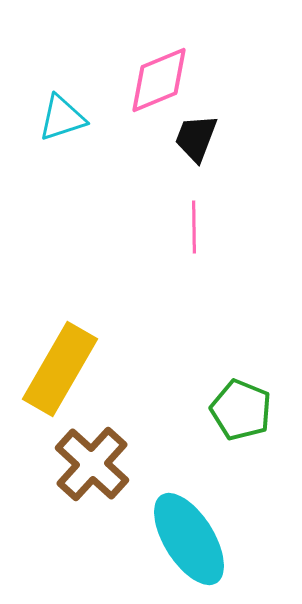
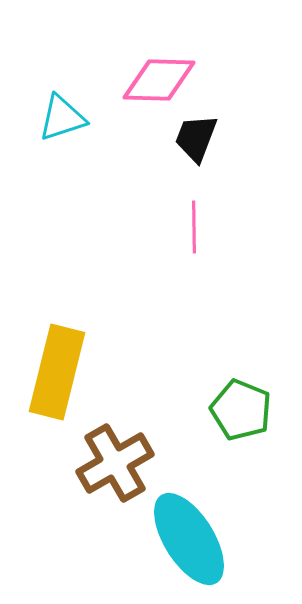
pink diamond: rotated 24 degrees clockwise
yellow rectangle: moved 3 px left, 3 px down; rotated 16 degrees counterclockwise
brown cross: moved 23 px right, 1 px up; rotated 18 degrees clockwise
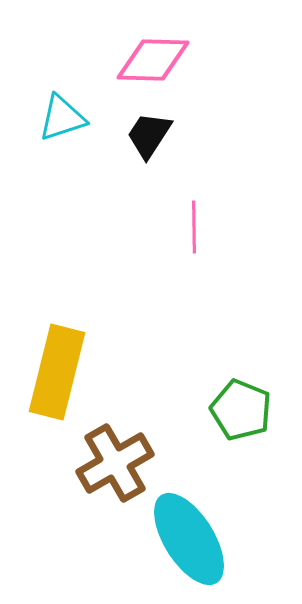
pink diamond: moved 6 px left, 20 px up
black trapezoid: moved 47 px left, 3 px up; rotated 12 degrees clockwise
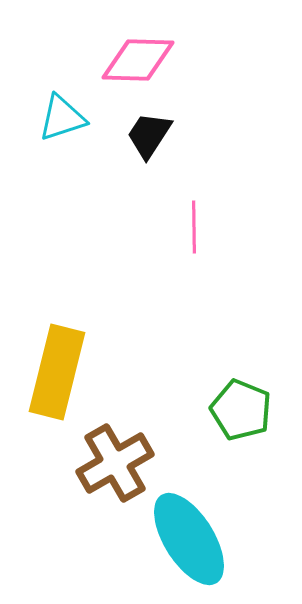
pink diamond: moved 15 px left
